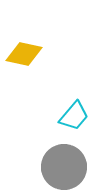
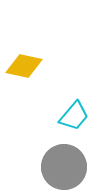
yellow diamond: moved 12 px down
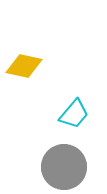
cyan trapezoid: moved 2 px up
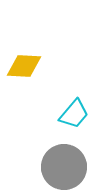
yellow diamond: rotated 9 degrees counterclockwise
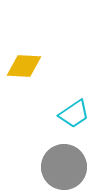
cyan trapezoid: rotated 16 degrees clockwise
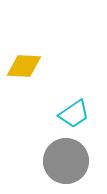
gray circle: moved 2 px right, 6 px up
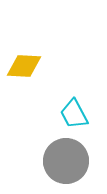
cyan trapezoid: rotated 96 degrees clockwise
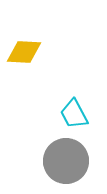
yellow diamond: moved 14 px up
